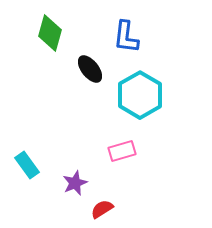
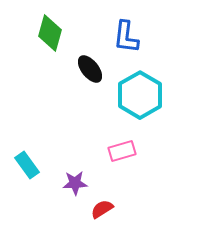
purple star: rotated 20 degrees clockwise
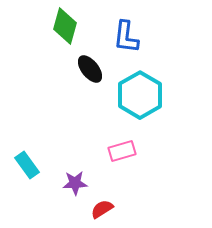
green diamond: moved 15 px right, 7 px up
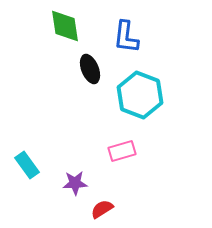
green diamond: rotated 24 degrees counterclockwise
black ellipse: rotated 16 degrees clockwise
cyan hexagon: rotated 9 degrees counterclockwise
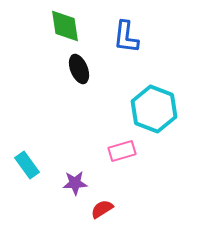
black ellipse: moved 11 px left
cyan hexagon: moved 14 px right, 14 px down
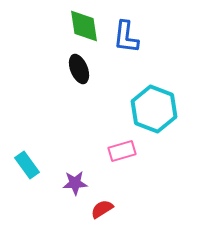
green diamond: moved 19 px right
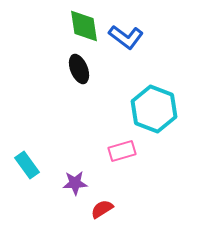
blue L-shape: rotated 60 degrees counterclockwise
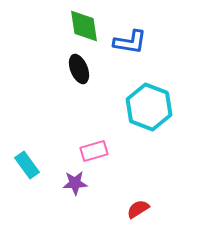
blue L-shape: moved 4 px right, 5 px down; rotated 28 degrees counterclockwise
cyan hexagon: moved 5 px left, 2 px up
pink rectangle: moved 28 px left
red semicircle: moved 36 px right
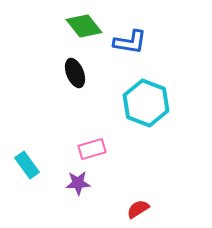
green diamond: rotated 30 degrees counterclockwise
black ellipse: moved 4 px left, 4 px down
cyan hexagon: moved 3 px left, 4 px up
pink rectangle: moved 2 px left, 2 px up
purple star: moved 3 px right
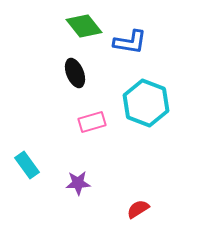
pink rectangle: moved 27 px up
